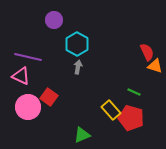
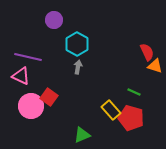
pink circle: moved 3 px right, 1 px up
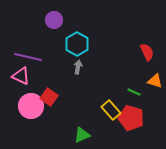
orange triangle: moved 15 px down
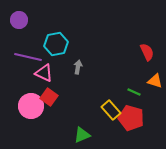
purple circle: moved 35 px left
cyan hexagon: moved 21 px left; rotated 20 degrees clockwise
pink triangle: moved 23 px right, 3 px up
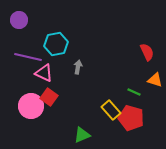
orange triangle: moved 1 px up
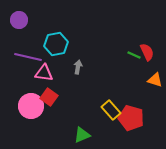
pink triangle: rotated 18 degrees counterclockwise
green line: moved 37 px up
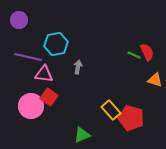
pink triangle: moved 1 px down
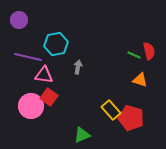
red semicircle: moved 2 px right, 1 px up; rotated 12 degrees clockwise
pink triangle: moved 1 px down
orange triangle: moved 15 px left
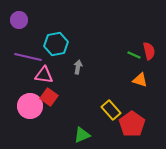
pink circle: moved 1 px left
red pentagon: moved 1 px right, 6 px down; rotated 20 degrees clockwise
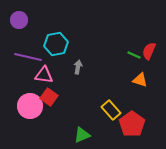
red semicircle: rotated 144 degrees counterclockwise
